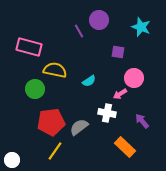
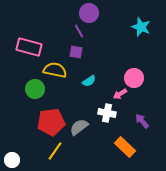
purple circle: moved 10 px left, 7 px up
purple square: moved 42 px left
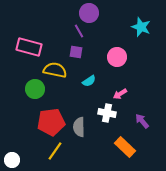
pink circle: moved 17 px left, 21 px up
gray semicircle: rotated 54 degrees counterclockwise
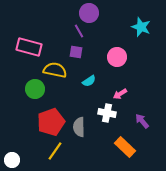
red pentagon: rotated 12 degrees counterclockwise
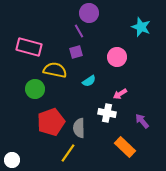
purple square: rotated 24 degrees counterclockwise
gray semicircle: moved 1 px down
yellow line: moved 13 px right, 2 px down
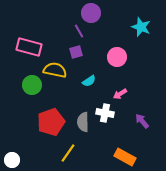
purple circle: moved 2 px right
green circle: moved 3 px left, 4 px up
white cross: moved 2 px left
gray semicircle: moved 4 px right, 6 px up
orange rectangle: moved 10 px down; rotated 15 degrees counterclockwise
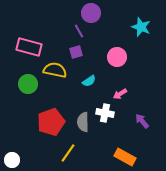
green circle: moved 4 px left, 1 px up
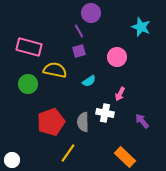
purple square: moved 3 px right, 1 px up
pink arrow: rotated 32 degrees counterclockwise
orange rectangle: rotated 15 degrees clockwise
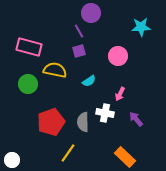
cyan star: rotated 24 degrees counterclockwise
pink circle: moved 1 px right, 1 px up
purple arrow: moved 6 px left, 2 px up
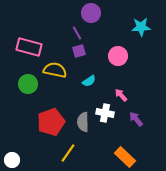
purple line: moved 2 px left, 2 px down
pink arrow: moved 1 px right, 1 px down; rotated 112 degrees clockwise
